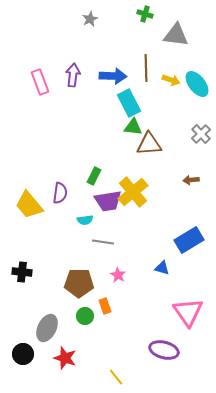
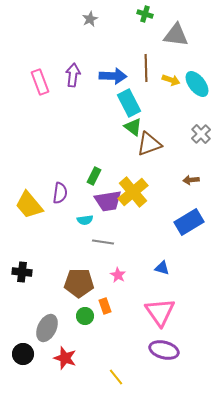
green triangle: rotated 30 degrees clockwise
brown triangle: rotated 16 degrees counterclockwise
blue rectangle: moved 18 px up
pink triangle: moved 28 px left
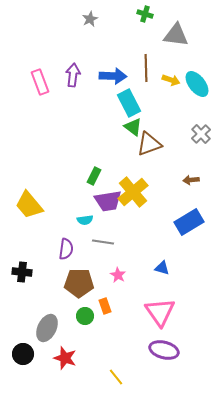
purple semicircle: moved 6 px right, 56 px down
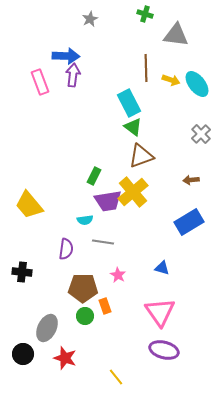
blue arrow: moved 47 px left, 20 px up
brown triangle: moved 8 px left, 12 px down
brown pentagon: moved 4 px right, 5 px down
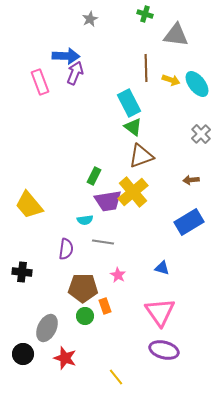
purple arrow: moved 2 px right, 2 px up; rotated 15 degrees clockwise
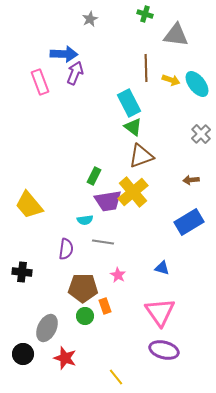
blue arrow: moved 2 px left, 2 px up
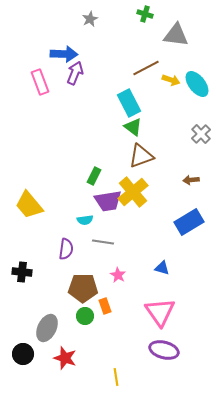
brown line: rotated 64 degrees clockwise
yellow line: rotated 30 degrees clockwise
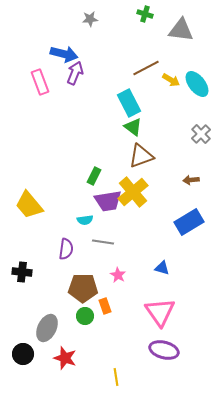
gray star: rotated 21 degrees clockwise
gray triangle: moved 5 px right, 5 px up
blue arrow: rotated 12 degrees clockwise
yellow arrow: rotated 12 degrees clockwise
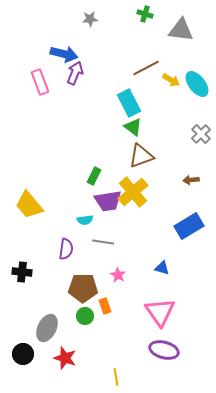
blue rectangle: moved 4 px down
